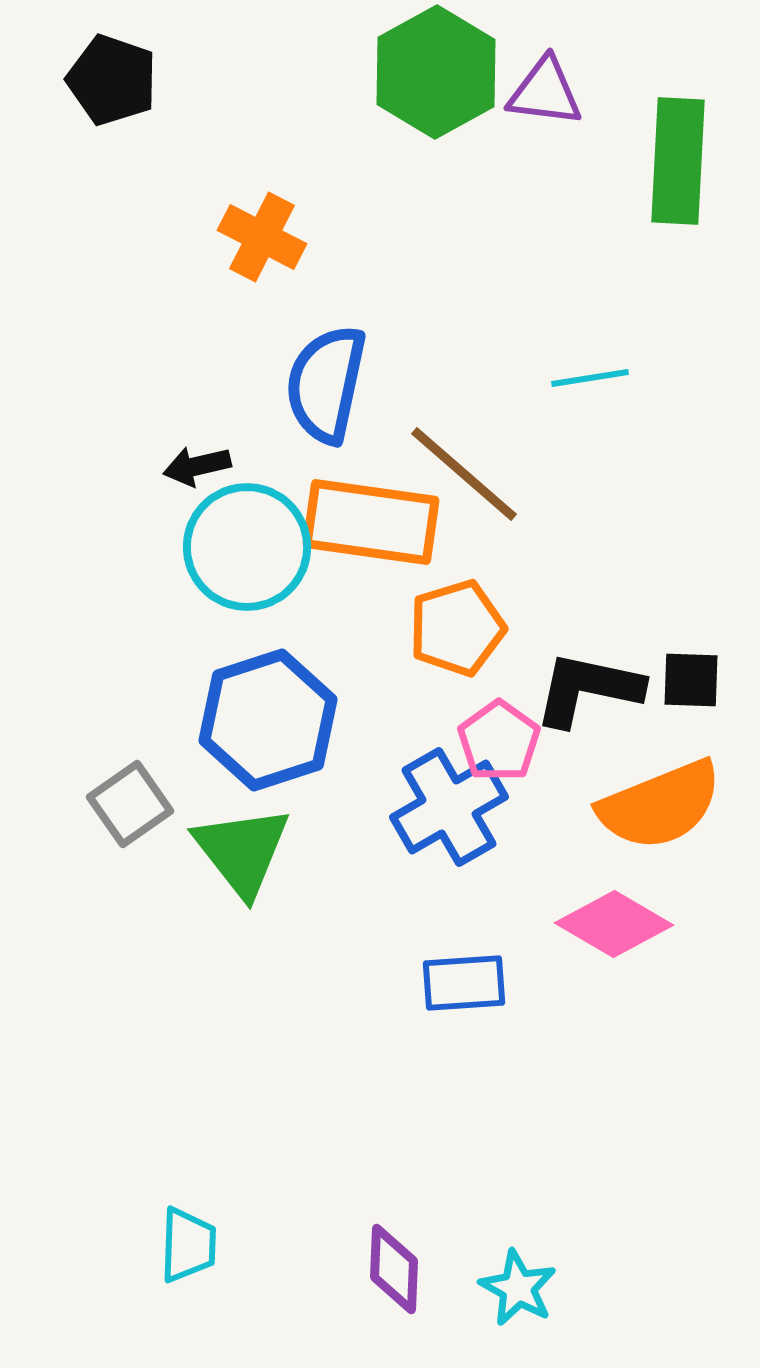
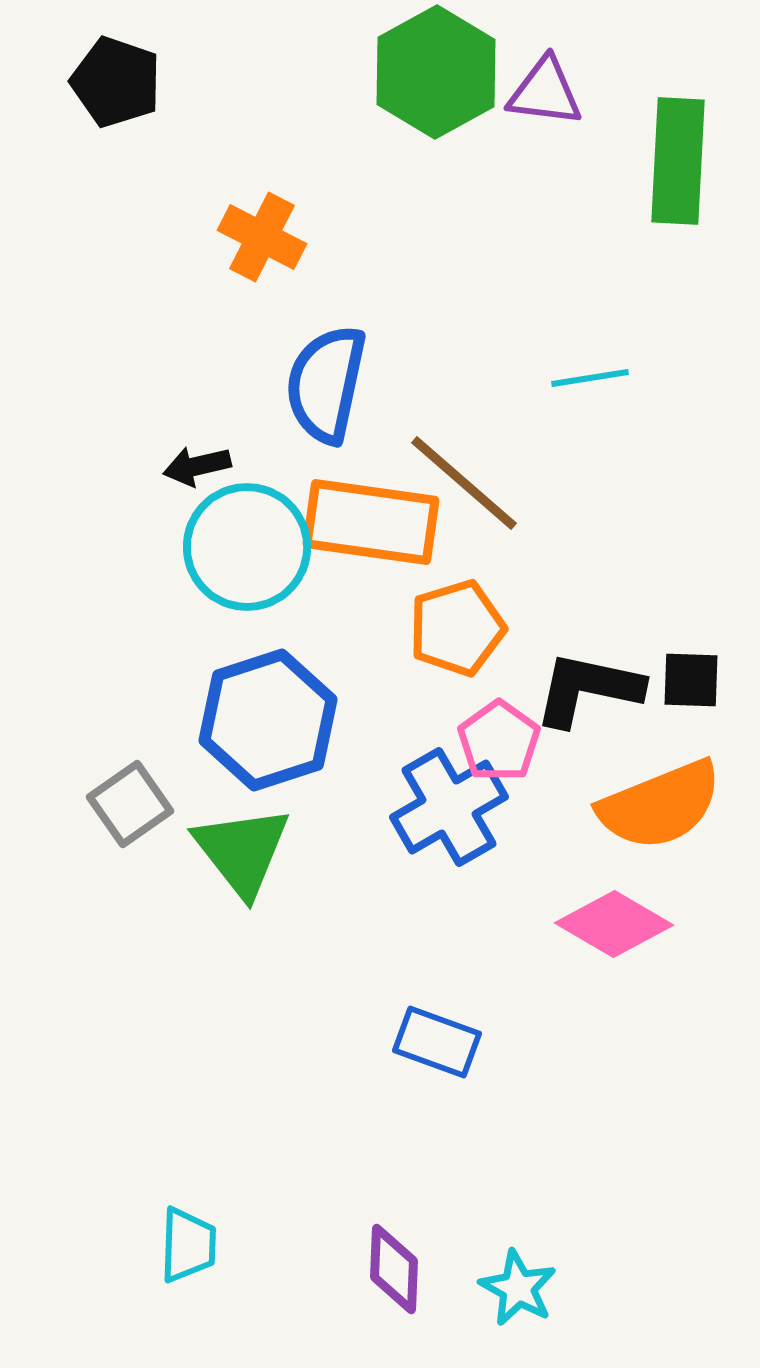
black pentagon: moved 4 px right, 2 px down
brown line: moved 9 px down
blue rectangle: moved 27 px left, 59 px down; rotated 24 degrees clockwise
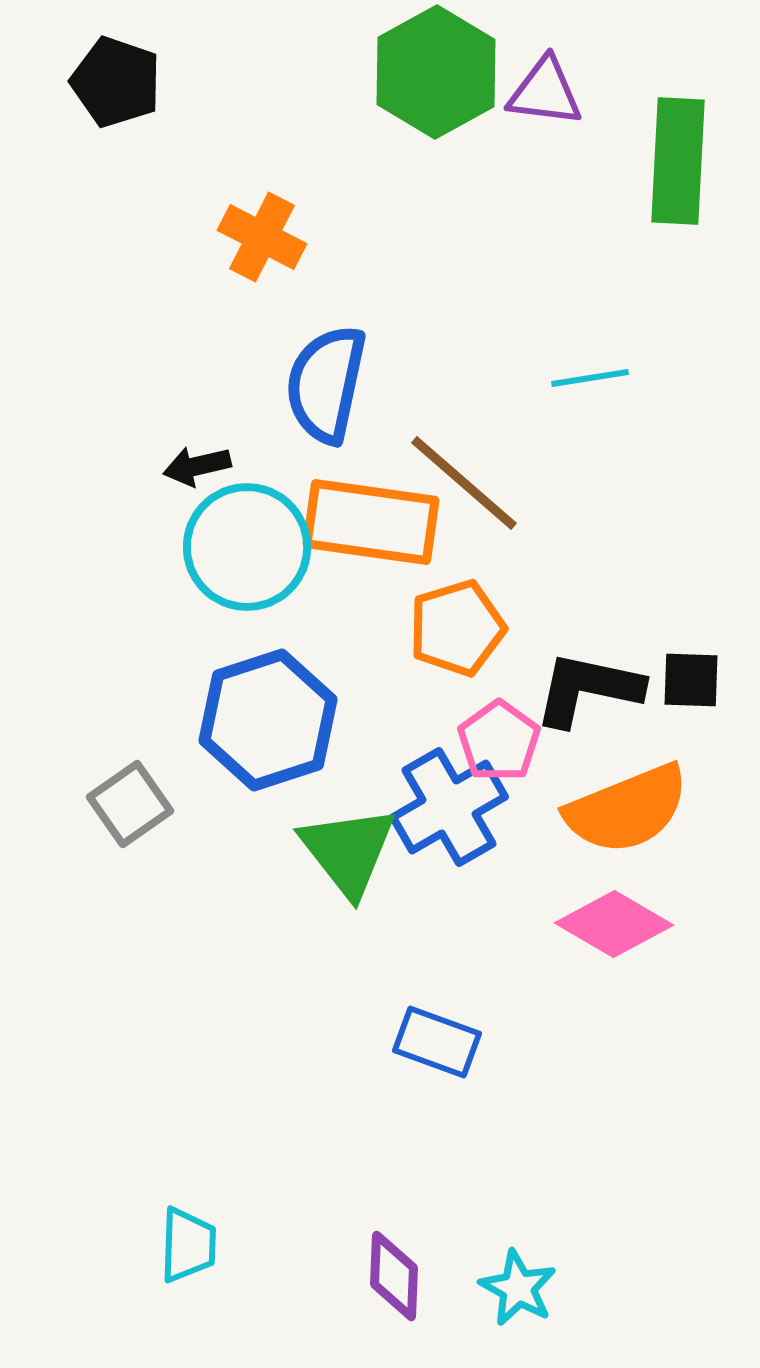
orange semicircle: moved 33 px left, 4 px down
green triangle: moved 106 px right
purple diamond: moved 7 px down
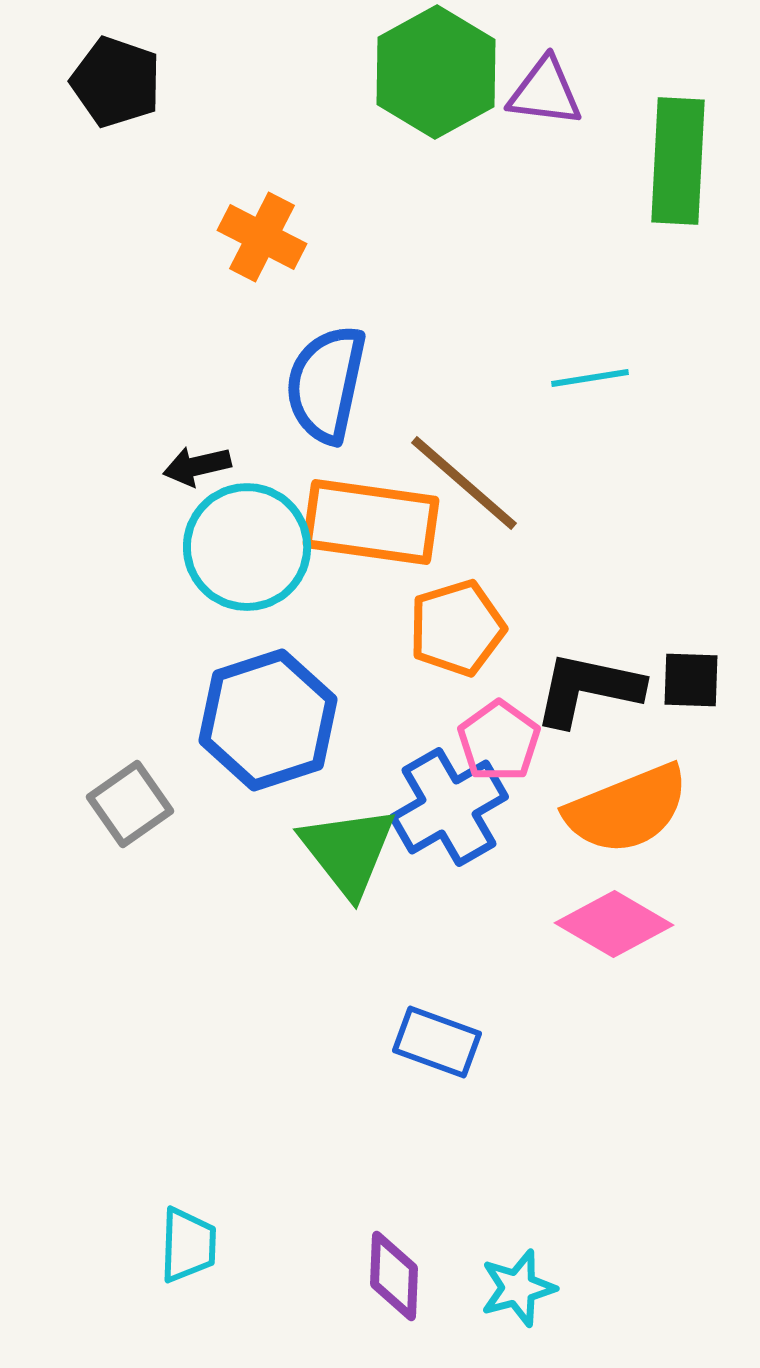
cyan star: rotated 28 degrees clockwise
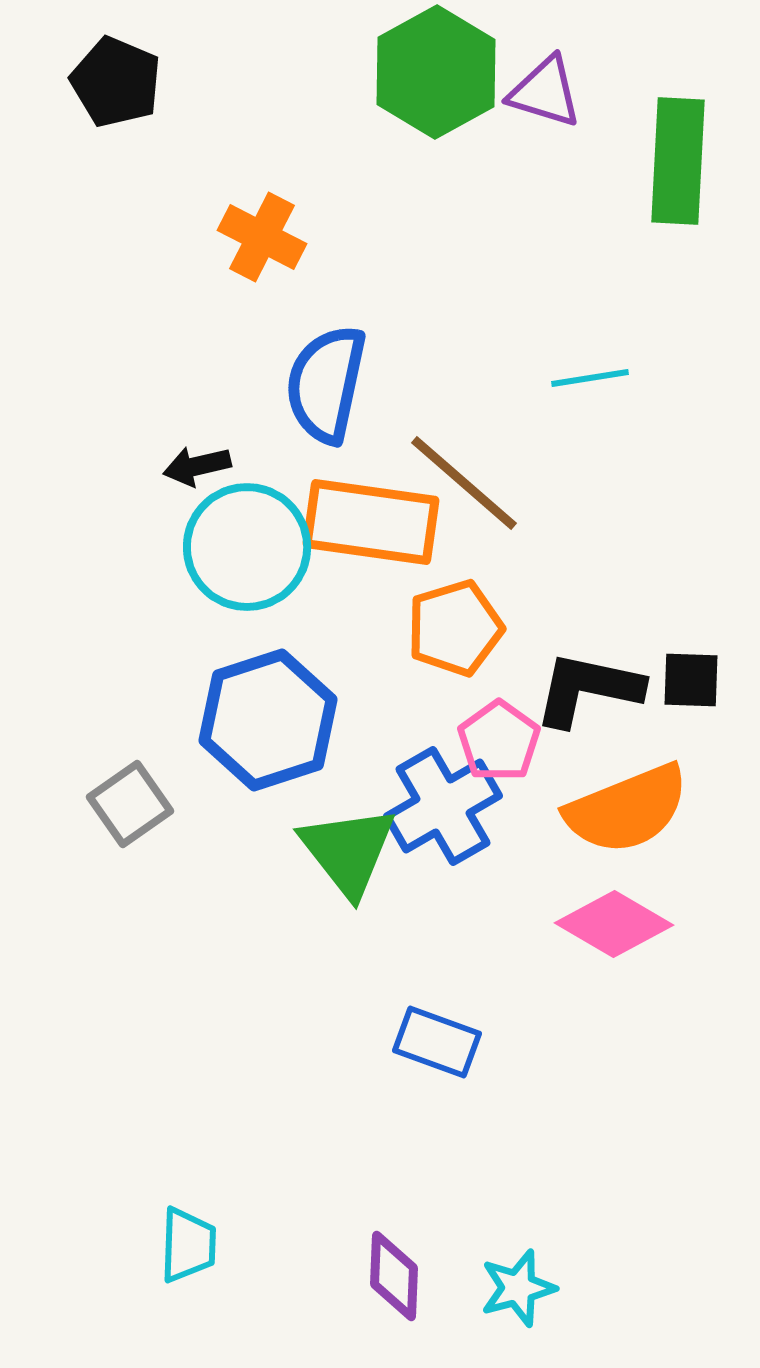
black pentagon: rotated 4 degrees clockwise
purple triangle: rotated 10 degrees clockwise
orange pentagon: moved 2 px left
blue cross: moved 6 px left, 1 px up
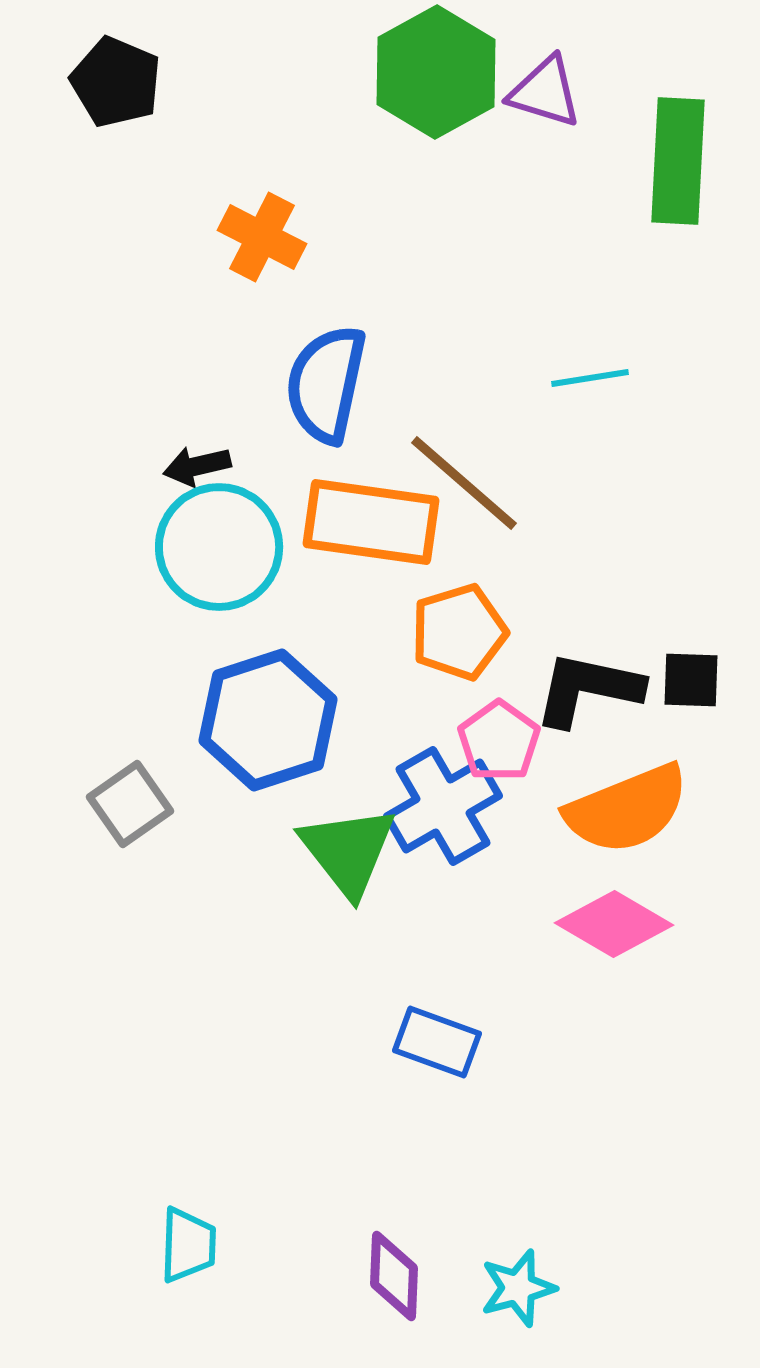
cyan circle: moved 28 px left
orange pentagon: moved 4 px right, 4 px down
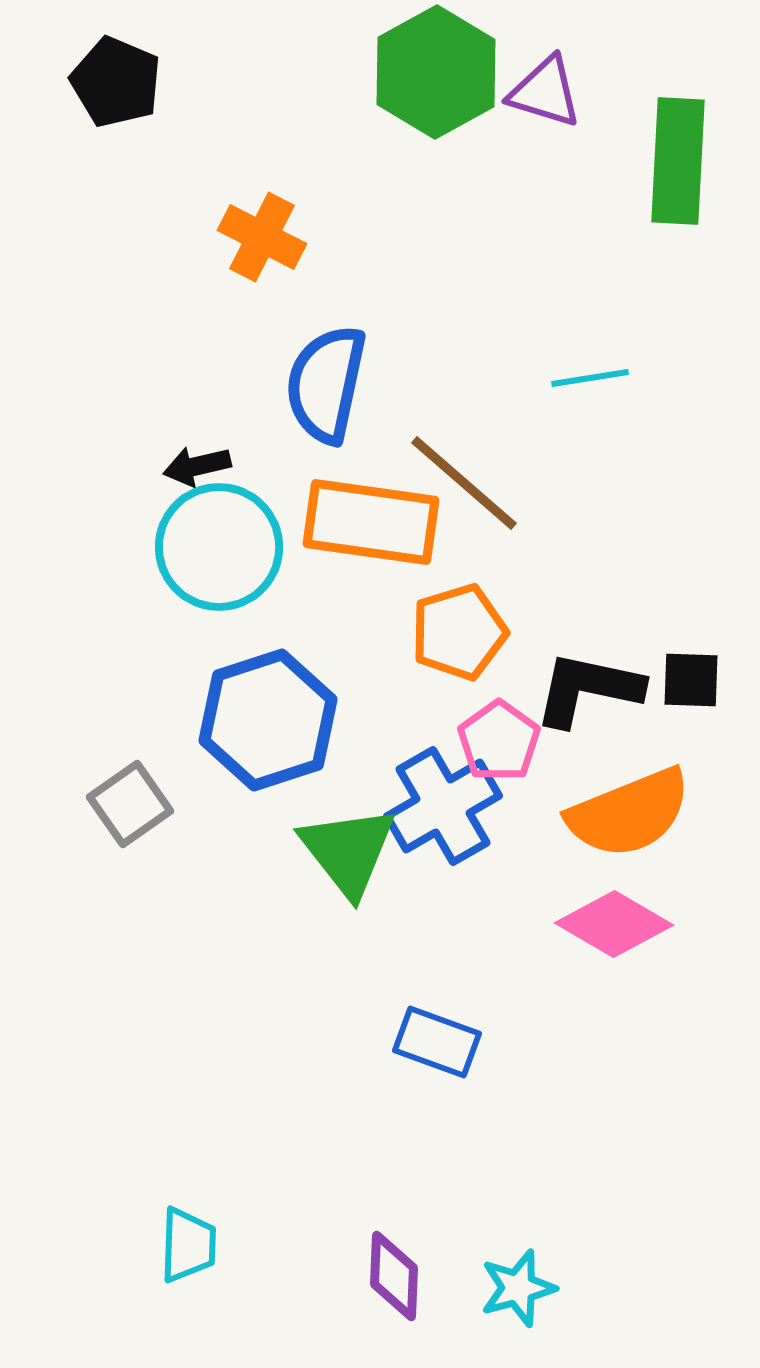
orange semicircle: moved 2 px right, 4 px down
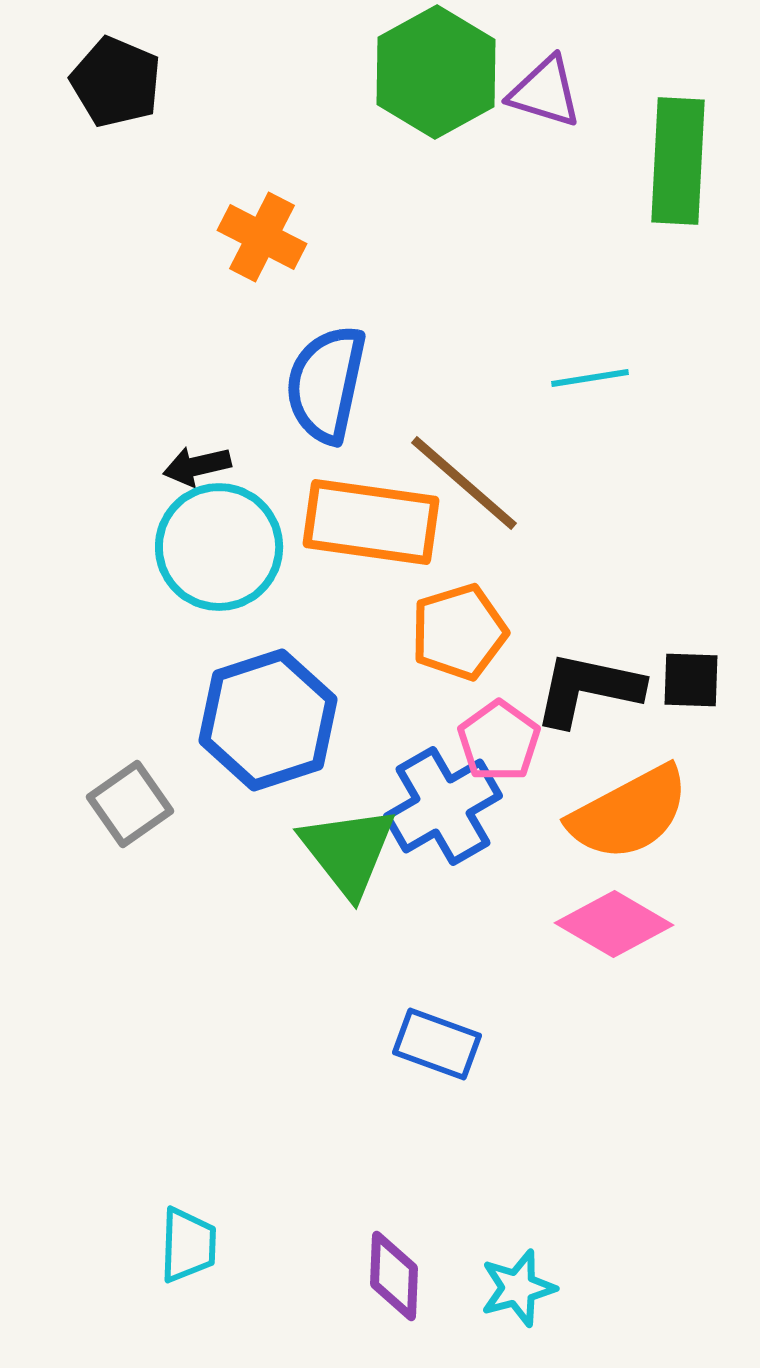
orange semicircle: rotated 6 degrees counterclockwise
blue rectangle: moved 2 px down
